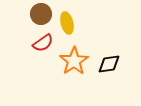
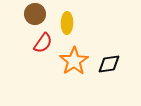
brown circle: moved 6 px left
yellow ellipse: rotated 15 degrees clockwise
red semicircle: rotated 20 degrees counterclockwise
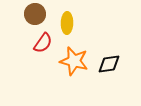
orange star: rotated 24 degrees counterclockwise
